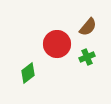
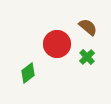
brown semicircle: rotated 90 degrees counterclockwise
green cross: rotated 21 degrees counterclockwise
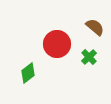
brown semicircle: moved 7 px right
green cross: moved 2 px right
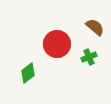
green cross: rotated 21 degrees clockwise
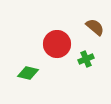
green cross: moved 3 px left, 2 px down
green diamond: rotated 50 degrees clockwise
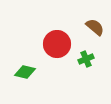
green diamond: moved 3 px left, 1 px up
